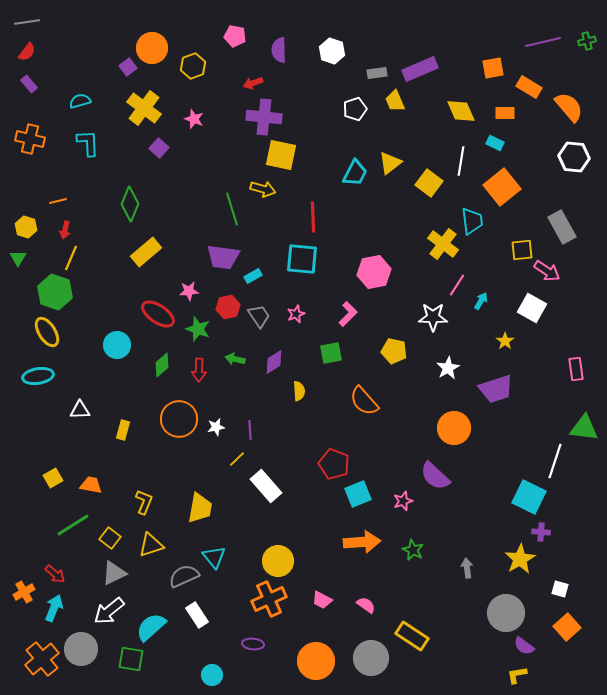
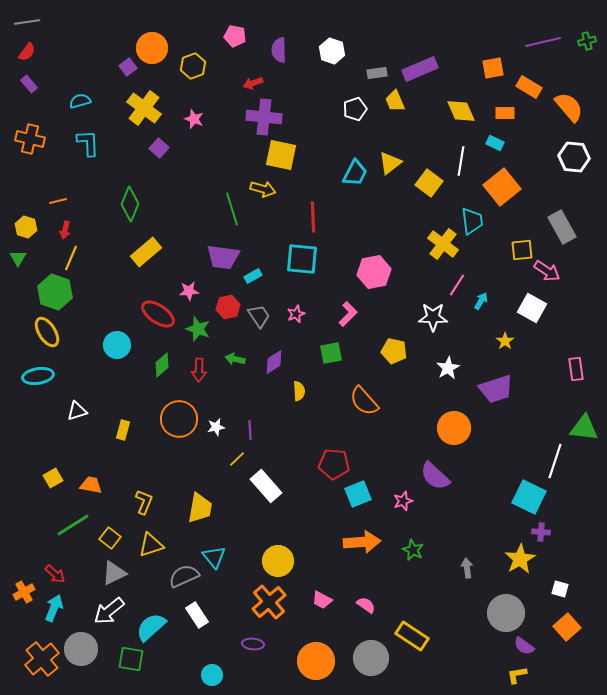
white triangle at (80, 410): moved 3 px left, 1 px down; rotated 15 degrees counterclockwise
red pentagon at (334, 464): rotated 16 degrees counterclockwise
orange cross at (269, 599): moved 3 px down; rotated 16 degrees counterclockwise
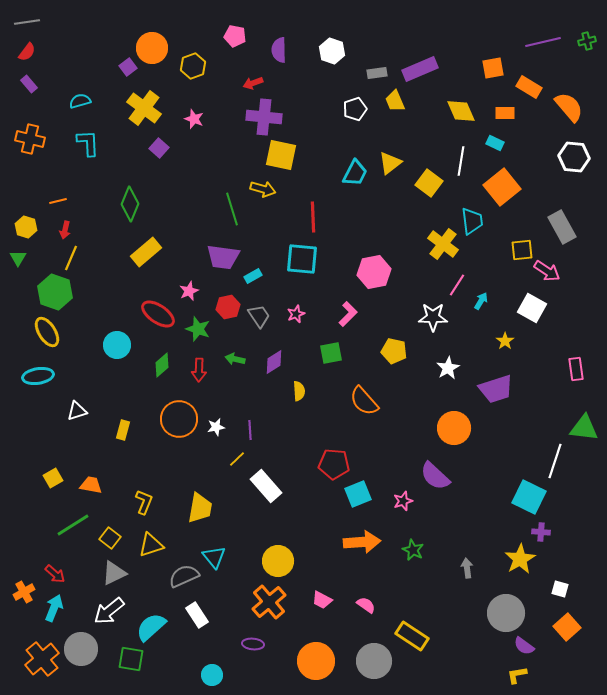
pink star at (189, 291): rotated 18 degrees counterclockwise
gray circle at (371, 658): moved 3 px right, 3 px down
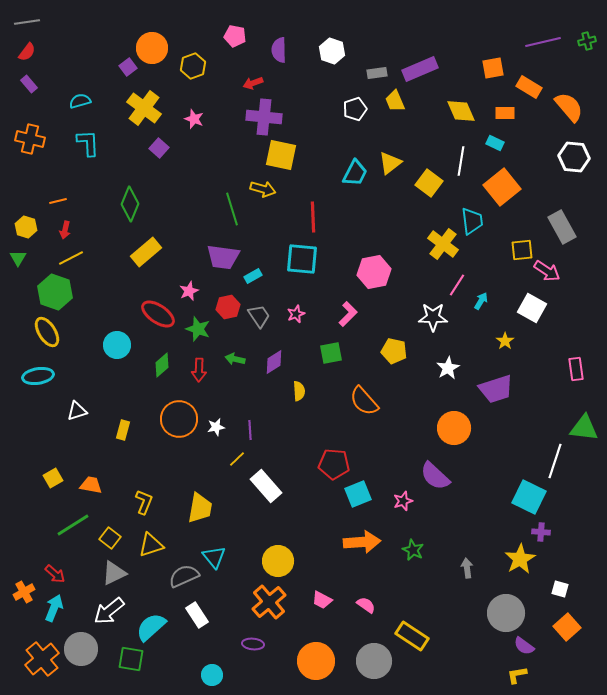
yellow line at (71, 258): rotated 40 degrees clockwise
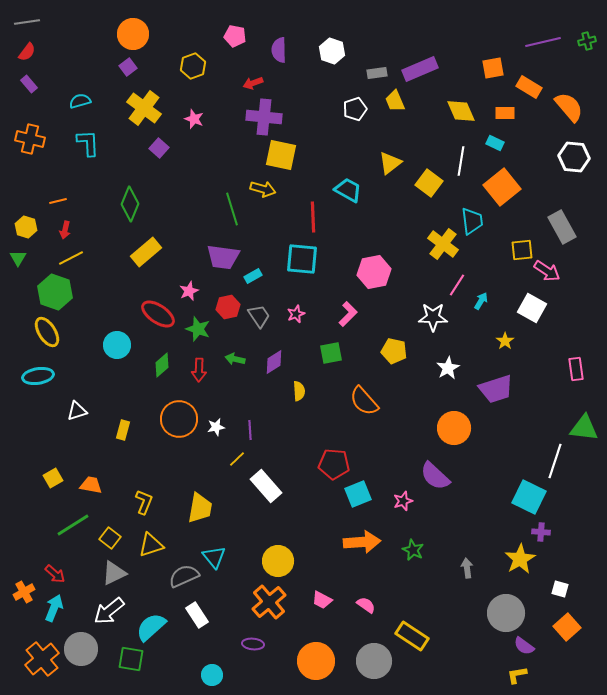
orange circle at (152, 48): moved 19 px left, 14 px up
cyan trapezoid at (355, 173): moved 7 px left, 17 px down; rotated 88 degrees counterclockwise
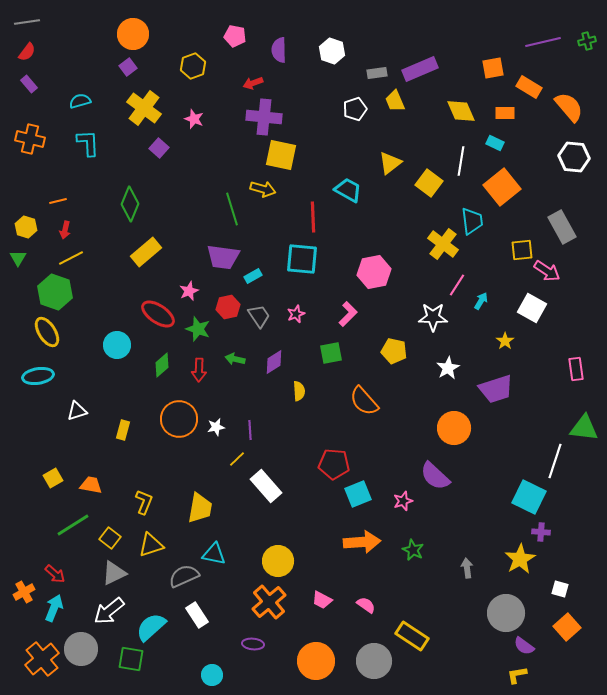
cyan triangle at (214, 557): moved 3 px up; rotated 40 degrees counterclockwise
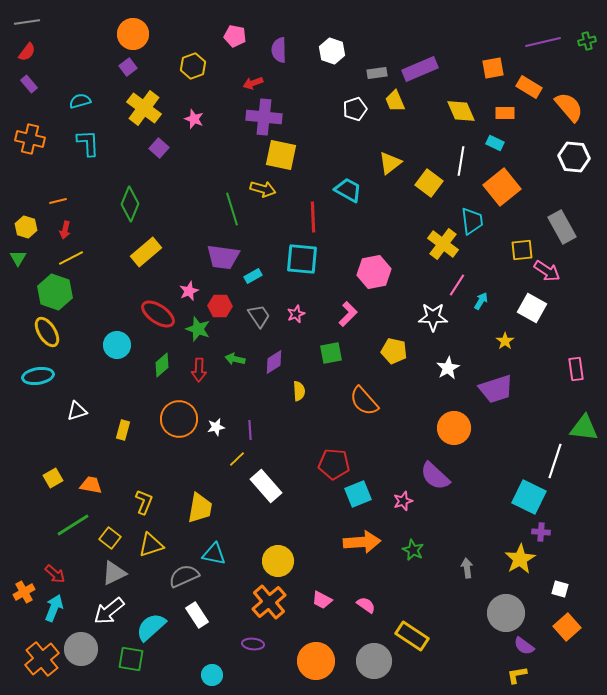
red hexagon at (228, 307): moved 8 px left, 1 px up; rotated 15 degrees clockwise
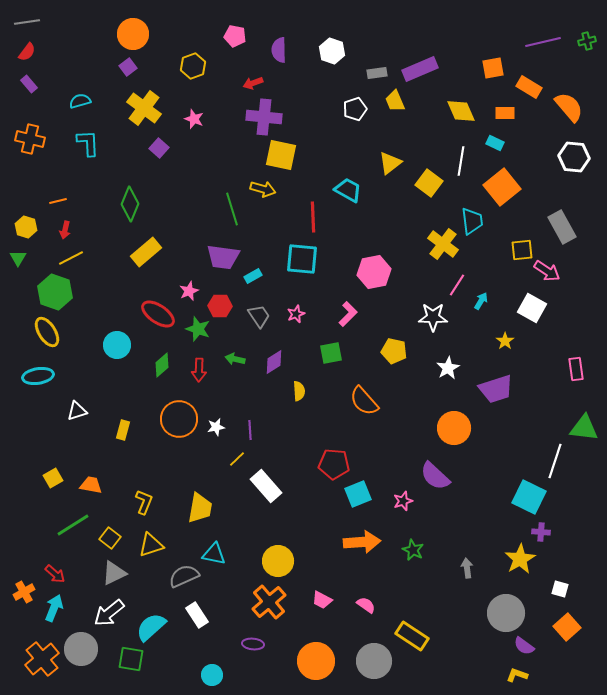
white arrow at (109, 611): moved 2 px down
yellow L-shape at (517, 675): rotated 30 degrees clockwise
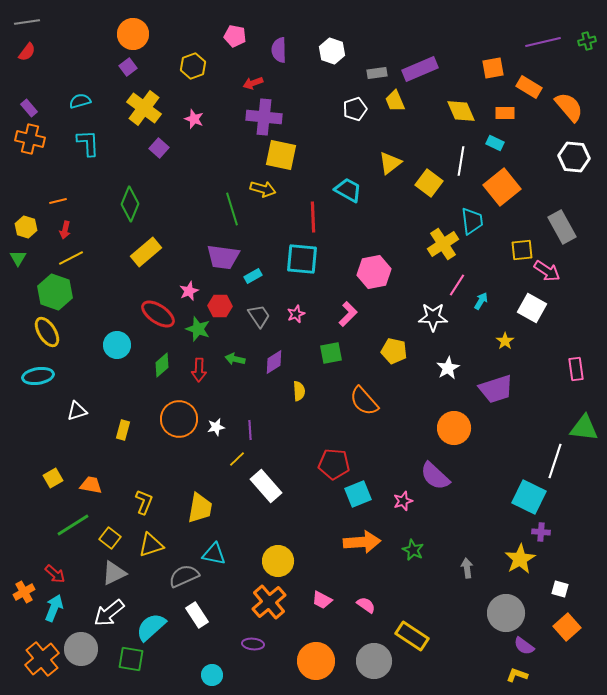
purple rectangle at (29, 84): moved 24 px down
yellow cross at (443, 244): rotated 20 degrees clockwise
